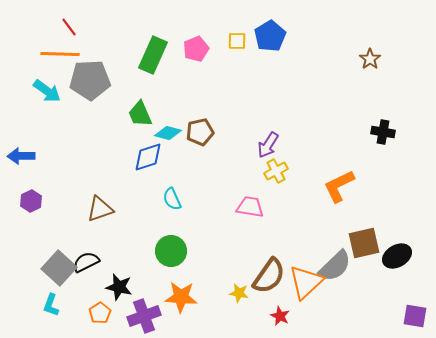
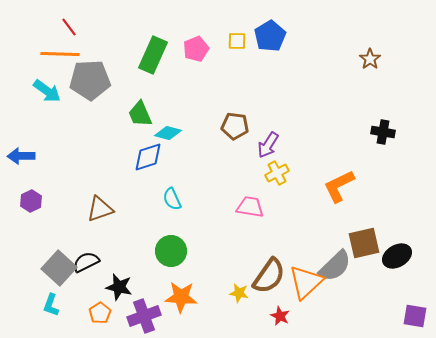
brown pentagon: moved 35 px right, 6 px up; rotated 20 degrees clockwise
yellow cross: moved 1 px right, 2 px down
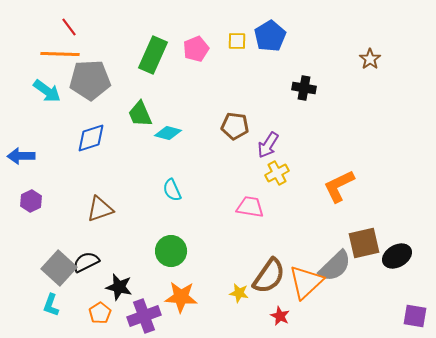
black cross: moved 79 px left, 44 px up
blue diamond: moved 57 px left, 19 px up
cyan semicircle: moved 9 px up
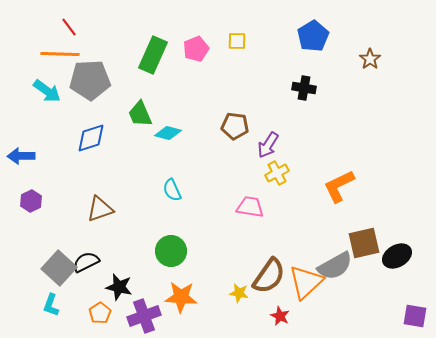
blue pentagon: moved 43 px right
gray semicircle: rotated 15 degrees clockwise
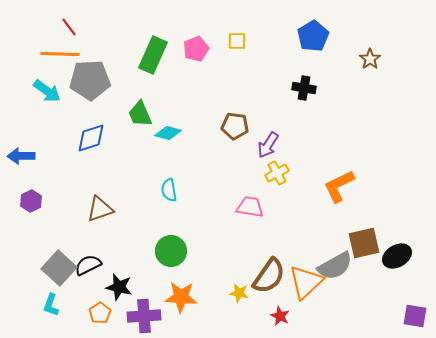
cyan semicircle: moved 3 px left; rotated 15 degrees clockwise
black semicircle: moved 2 px right, 3 px down
purple cross: rotated 16 degrees clockwise
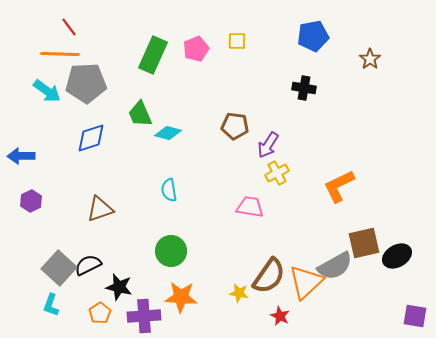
blue pentagon: rotated 20 degrees clockwise
gray pentagon: moved 4 px left, 3 px down
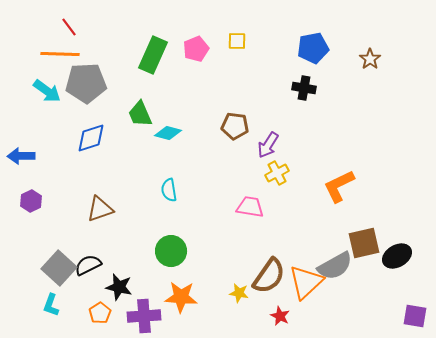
blue pentagon: moved 12 px down
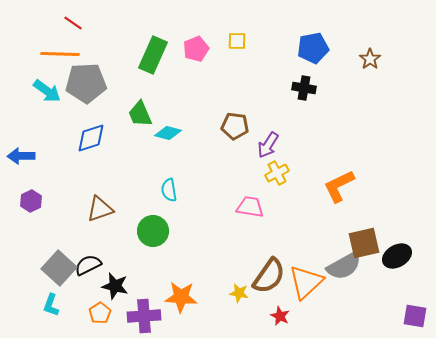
red line: moved 4 px right, 4 px up; rotated 18 degrees counterclockwise
green circle: moved 18 px left, 20 px up
gray semicircle: moved 9 px right
black star: moved 4 px left, 1 px up
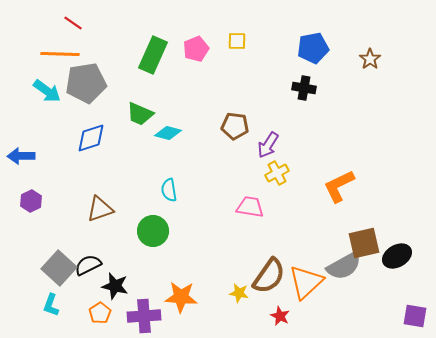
gray pentagon: rotated 6 degrees counterclockwise
green trapezoid: rotated 44 degrees counterclockwise
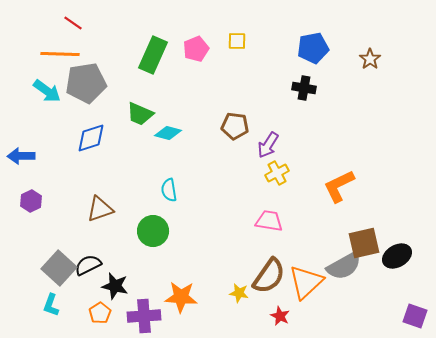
pink trapezoid: moved 19 px right, 14 px down
purple square: rotated 10 degrees clockwise
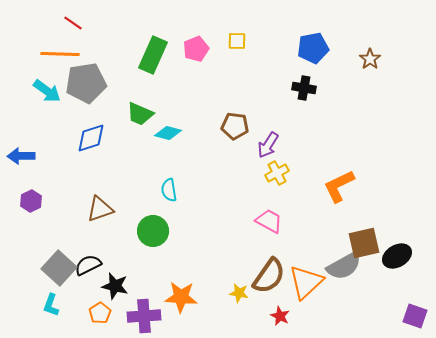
pink trapezoid: rotated 20 degrees clockwise
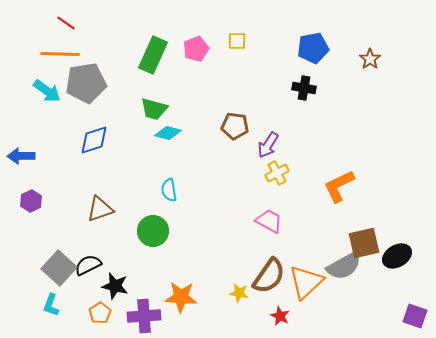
red line: moved 7 px left
green trapezoid: moved 14 px right, 5 px up; rotated 8 degrees counterclockwise
blue diamond: moved 3 px right, 2 px down
